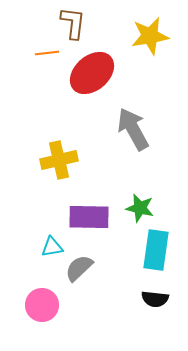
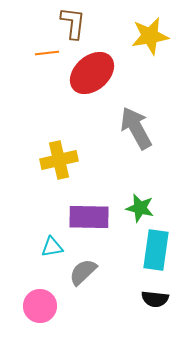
gray arrow: moved 3 px right, 1 px up
gray semicircle: moved 4 px right, 4 px down
pink circle: moved 2 px left, 1 px down
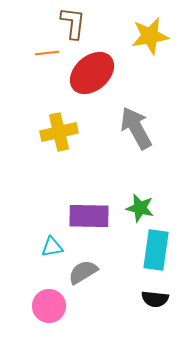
yellow cross: moved 28 px up
purple rectangle: moved 1 px up
gray semicircle: rotated 12 degrees clockwise
pink circle: moved 9 px right
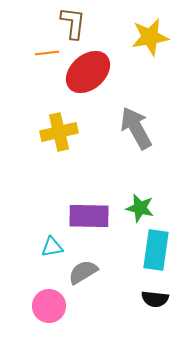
yellow star: moved 1 px down
red ellipse: moved 4 px left, 1 px up
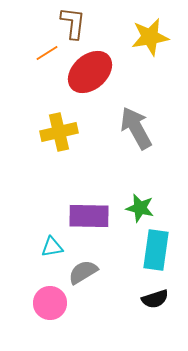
orange line: rotated 25 degrees counterclockwise
red ellipse: moved 2 px right
black semicircle: rotated 24 degrees counterclockwise
pink circle: moved 1 px right, 3 px up
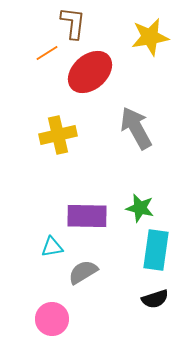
yellow cross: moved 1 px left, 3 px down
purple rectangle: moved 2 px left
pink circle: moved 2 px right, 16 px down
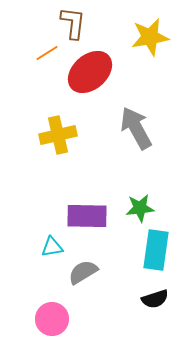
green star: rotated 20 degrees counterclockwise
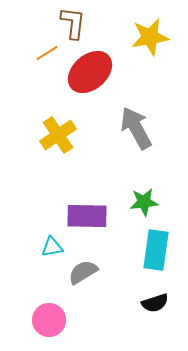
yellow cross: rotated 21 degrees counterclockwise
green star: moved 4 px right, 6 px up
black semicircle: moved 4 px down
pink circle: moved 3 px left, 1 px down
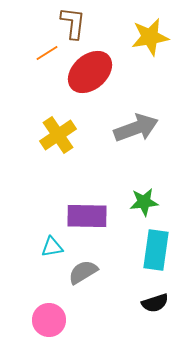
gray arrow: rotated 99 degrees clockwise
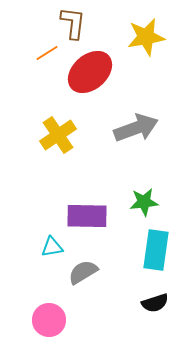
yellow star: moved 4 px left
